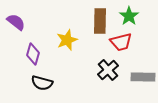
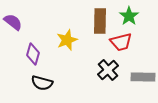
purple semicircle: moved 3 px left
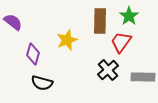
red trapezoid: rotated 140 degrees clockwise
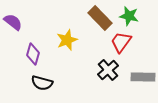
green star: rotated 24 degrees counterclockwise
brown rectangle: moved 3 px up; rotated 45 degrees counterclockwise
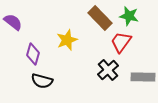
black semicircle: moved 2 px up
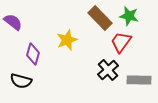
gray rectangle: moved 4 px left, 3 px down
black semicircle: moved 21 px left
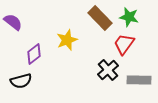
green star: moved 1 px down
red trapezoid: moved 3 px right, 2 px down
purple diamond: moved 1 px right; rotated 35 degrees clockwise
black semicircle: rotated 30 degrees counterclockwise
